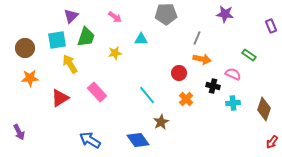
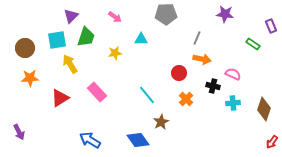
green rectangle: moved 4 px right, 11 px up
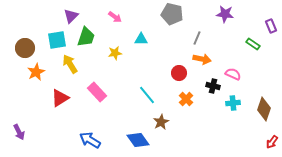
gray pentagon: moved 6 px right; rotated 15 degrees clockwise
orange star: moved 6 px right, 6 px up; rotated 24 degrees counterclockwise
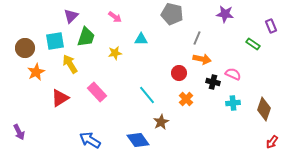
cyan square: moved 2 px left, 1 px down
black cross: moved 4 px up
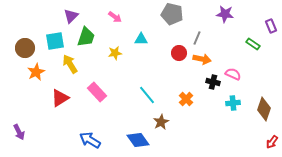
red circle: moved 20 px up
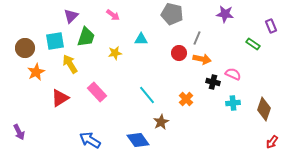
pink arrow: moved 2 px left, 2 px up
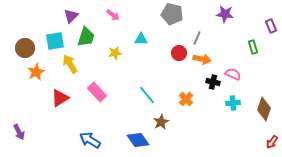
green rectangle: moved 3 px down; rotated 40 degrees clockwise
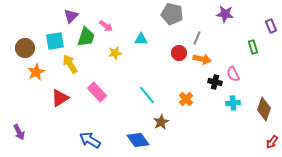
pink arrow: moved 7 px left, 11 px down
pink semicircle: rotated 140 degrees counterclockwise
black cross: moved 2 px right
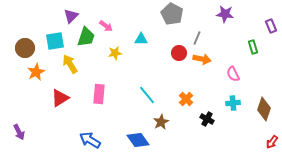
gray pentagon: rotated 15 degrees clockwise
black cross: moved 8 px left, 37 px down; rotated 16 degrees clockwise
pink rectangle: moved 2 px right, 2 px down; rotated 48 degrees clockwise
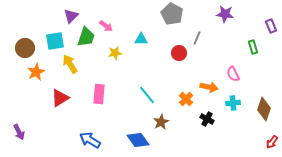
orange arrow: moved 7 px right, 28 px down
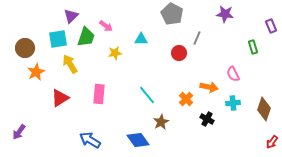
cyan square: moved 3 px right, 2 px up
purple arrow: rotated 63 degrees clockwise
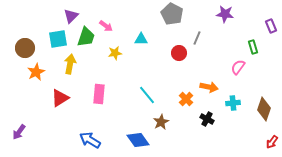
yellow arrow: rotated 42 degrees clockwise
pink semicircle: moved 5 px right, 7 px up; rotated 63 degrees clockwise
